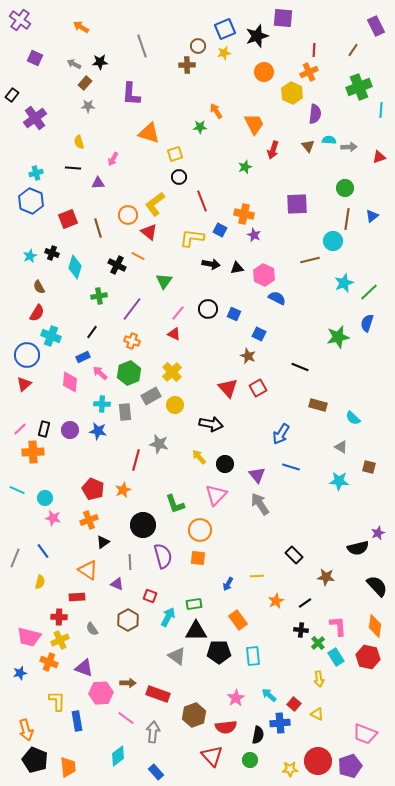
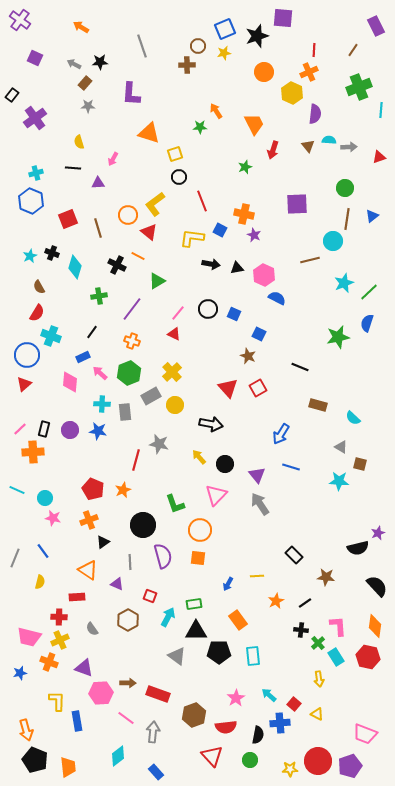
green triangle at (164, 281): moved 7 px left; rotated 24 degrees clockwise
brown square at (369, 467): moved 9 px left, 3 px up
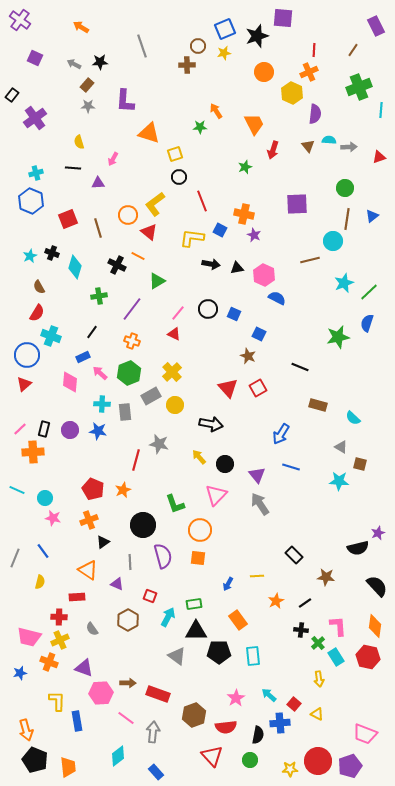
brown rectangle at (85, 83): moved 2 px right, 2 px down
purple L-shape at (131, 94): moved 6 px left, 7 px down
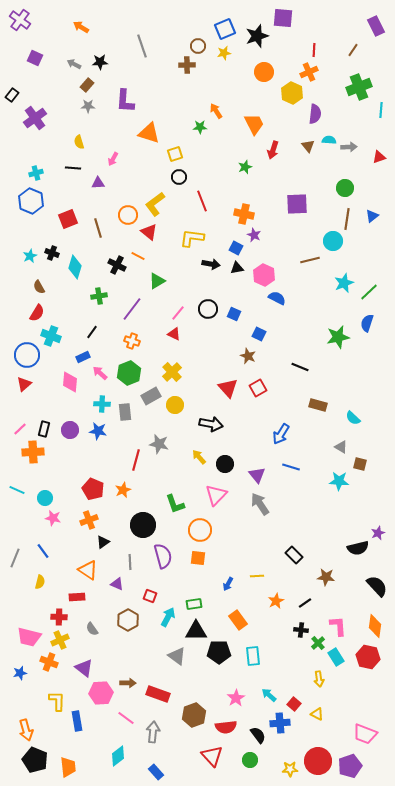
blue square at (220, 230): moved 16 px right, 18 px down
purple triangle at (84, 668): rotated 18 degrees clockwise
black semicircle at (258, 735): rotated 48 degrees counterclockwise
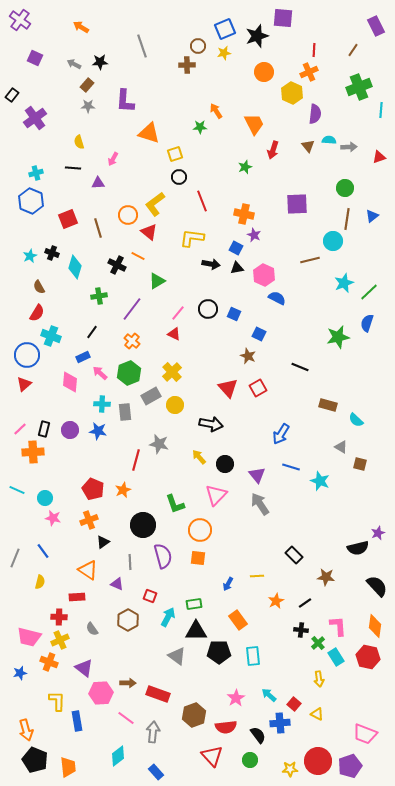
orange cross at (132, 341): rotated 21 degrees clockwise
brown rectangle at (318, 405): moved 10 px right
cyan semicircle at (353, 418): moved 3 px right, 2 px down
cyan star at (339, 481): moved 19 px left; rotated 18 degrees clockwise
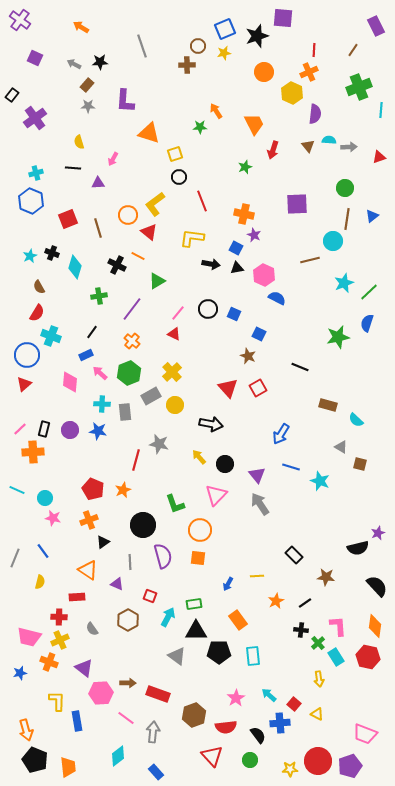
blue rectangle at (83, 357): moved 3 px right, 2 px up
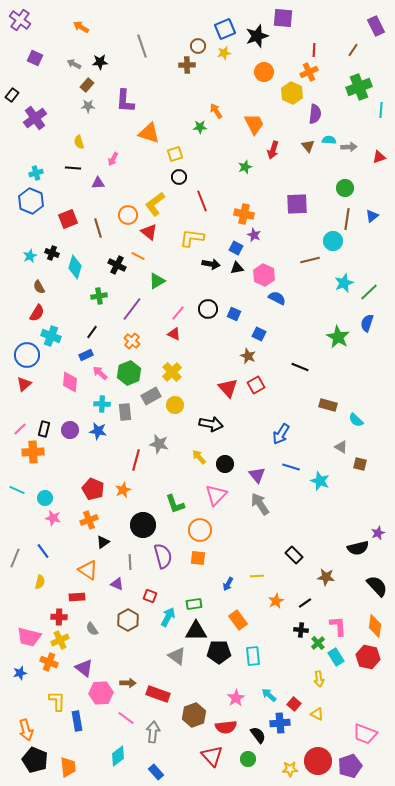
green star at (338, 337): rotated 30 degrees counterclockwise
red square at (258, 388): moved 2 px left, 3 px up
green circle at (250, 760): moved 2 px left, 1 px up
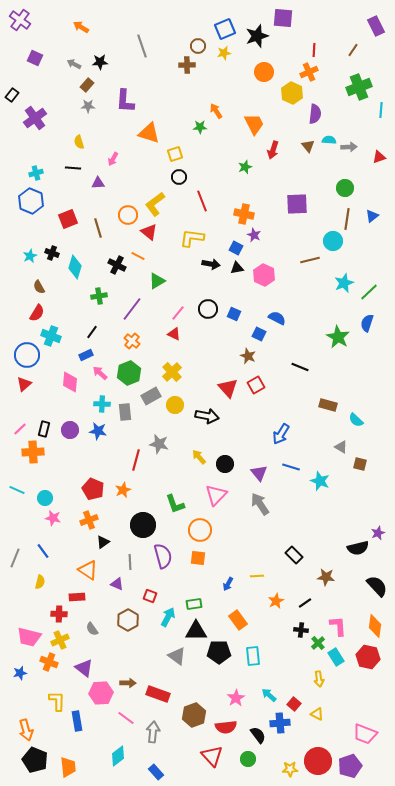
blue semicircle at (277, 298): moved 20 px down
black arrow at (211, 424): moved 4 px left, 8 px up
purple triangle at (257, 475): moved 2 px right, 2 px up
red cross at (59, 617): moved 3 px up
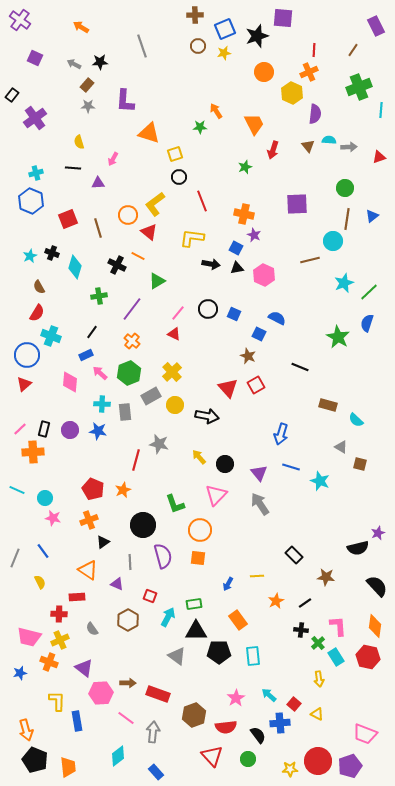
brown cross at (187, 65): moved 8 px right, 50 px up
blue arrow at (281, 434): rotated 15 degrees counterclockwise
yellow semicircle at (40, 582): rotated 40 degrees counterclockwise
